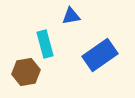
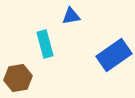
blue rectangle: moved 14 px right
brown hexagon: moved 8 px left, 6 px down
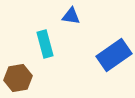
blue triangle: rotated 18 degrees clockwise
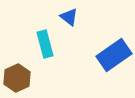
blue triangle: moved 2 px left, 1 px down; rotated 30 degrees clockwise
brown hexagon: moved 1 px left; rotated 16 degrees counterclockwise
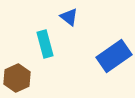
blue rectangle: moved 1 px down
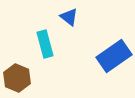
brown hexagon: rotated 12 degrees counterclockwise
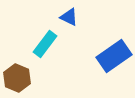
blue triangle: rotated 12 degrees counterclockwise
cyan rectangle: rotated 52 degrees clockwise
